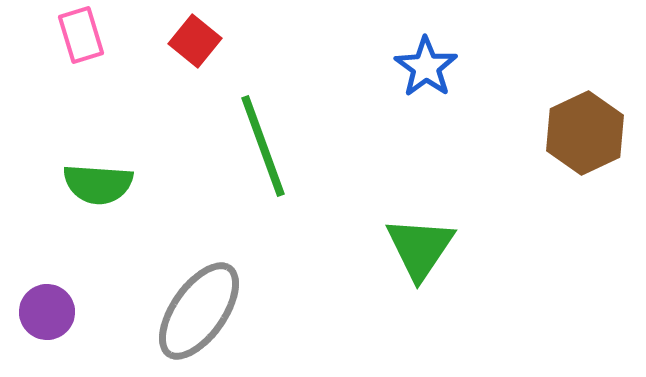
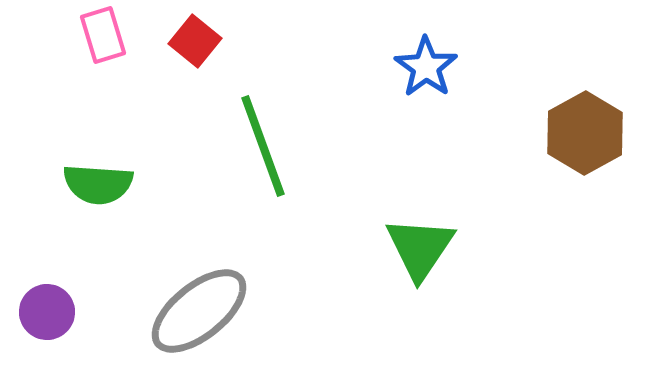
pink rectangle: moved 22 px right
brown hexagon: rotated 4 degrees counterclockwise
gray ellipse: rotated 16 degrees clockwise
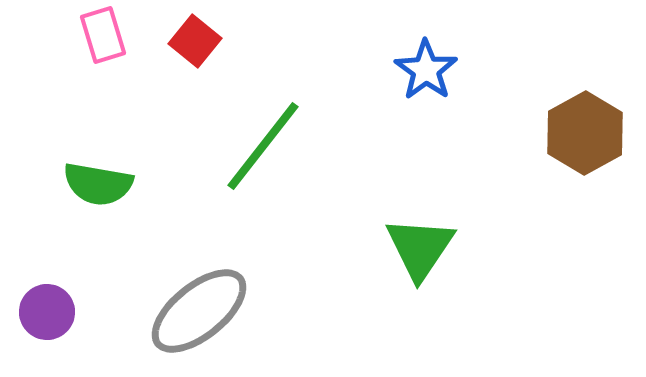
blue star: moved 3 px down
green line: rotated 58 degrees clockwise
green semicircle: rotated 6 degrees clockwise
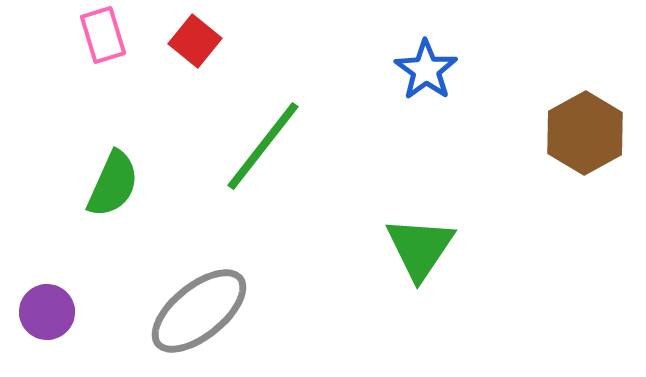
green semicircle: moved 15 px right; rotated 76 degrees counterclockwise
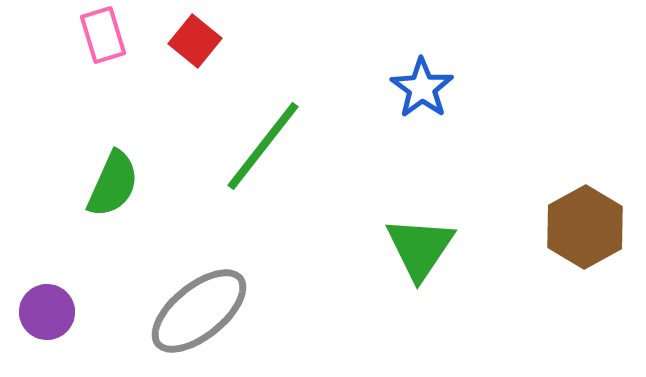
blue star: moved 4 px left, 18 px down
brown hexagon: moved 94 px down
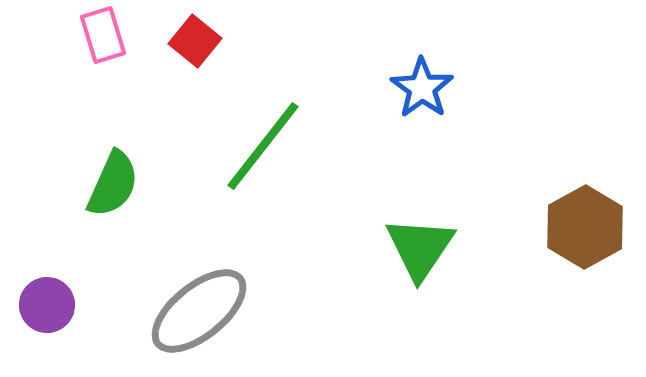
purple circle: moved 7 px up
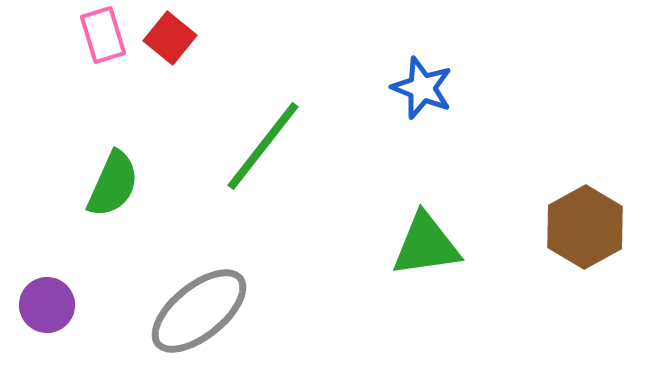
red square: moved 25 px left, 3 px up
blue star: rotated 14 degrees counterclockwise
green triangle: moved 6 px right, 3 px up; rotated 48 degrees clockwise
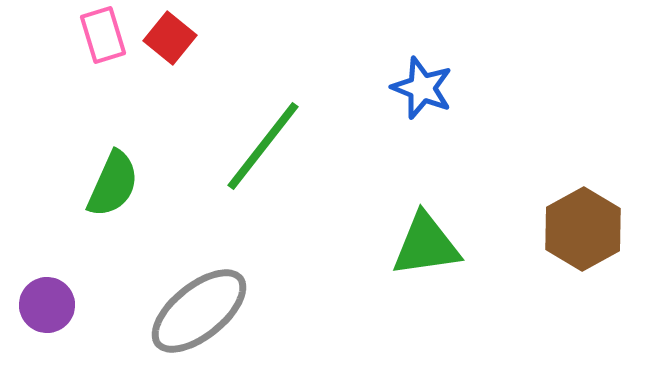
brown hexagon: moved 2 px left, 2 px down
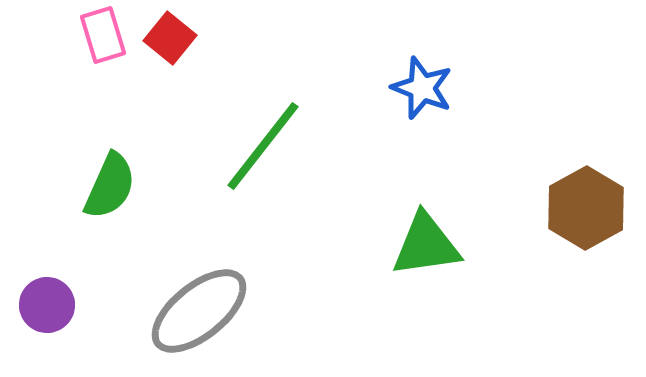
green semicircle: moved 3 px left, 2 px down
brown hexagon: moved 3 px right, 21 px up
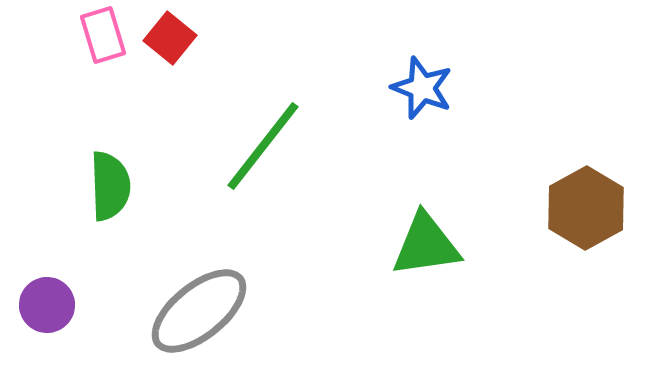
green semicircle: rotated 26 degrees counterclockwise
